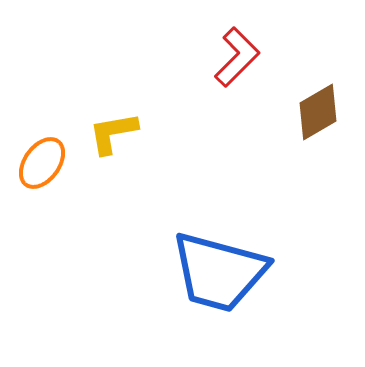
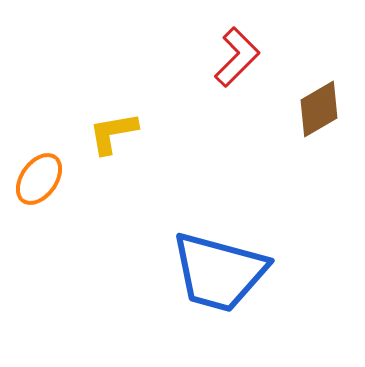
brown diamond: moved 1 px right, 3 px up
orange ellipse: moved 3 px left, 16 px down
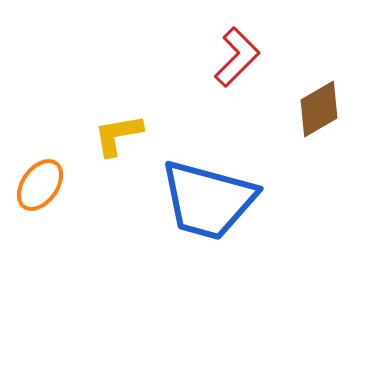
yellow L-shape: moved 5 px right, 2 px down
orange ellipse: moved 1 px right, 6 px down
blue trapezoid: moved 11 px left, 72 px up
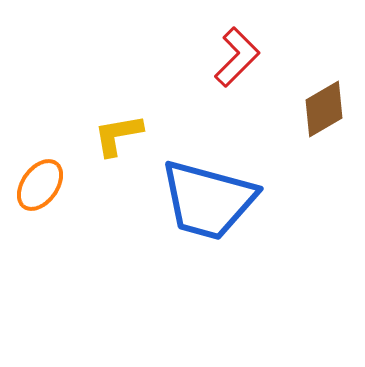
brown diamond: moved 5 px right
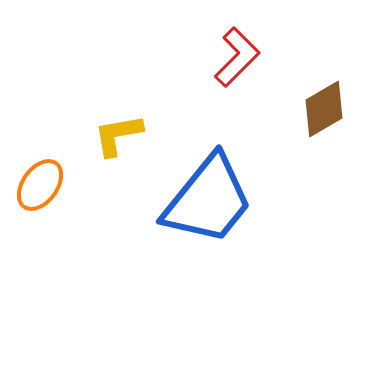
blue trapezoid: rotated 66 degrees counterclockwise
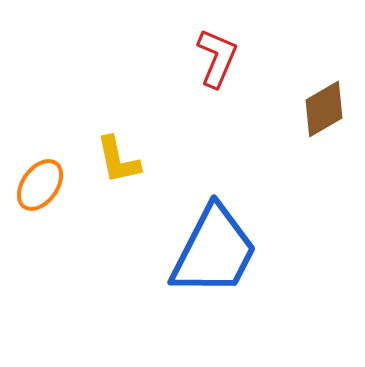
red L-shape: moved 20 px left, 1 px down; rotated 22 degrees counterclockwise
yellow L-shape: moved 25 px down; rotated 92 degrees counterclockwise
blue trapezoid: moved 6 px right, 51 px down; rotated 12 degrees counterclockwise
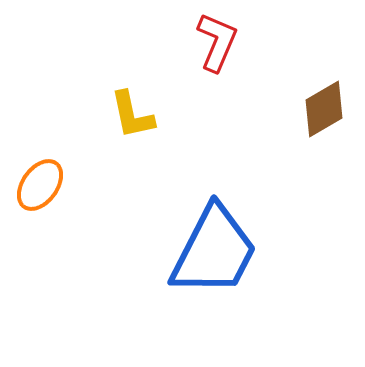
red L-shape: moved 16 px up
yellow L-shape: moved 14 px right, 45 px up
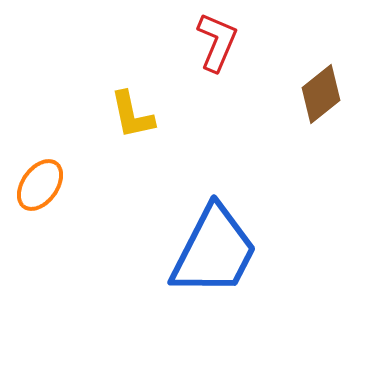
brown diamond: moved 3 px left, 15 px up; rotated 8 degrees counterclockwise
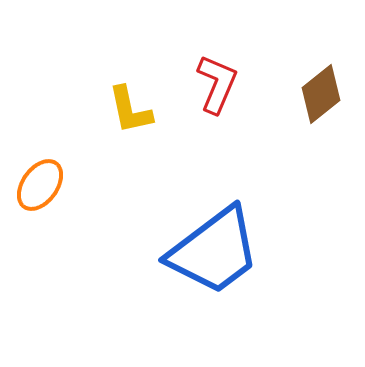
red L-shape: moved 42 px down
yellow L-shape: moved 2 px left, 5 px up
blue trapezoid: rotated 26 degrees clockwise
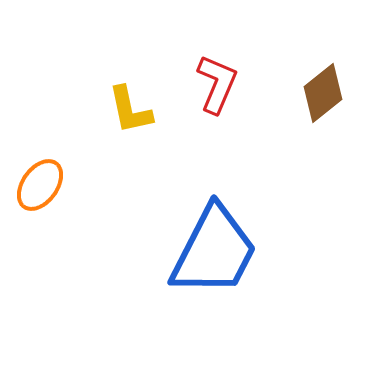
brown diamond: moved 2 px right, 1 px up
blue trapezoid: rotated 26 degrees counterclockwise
